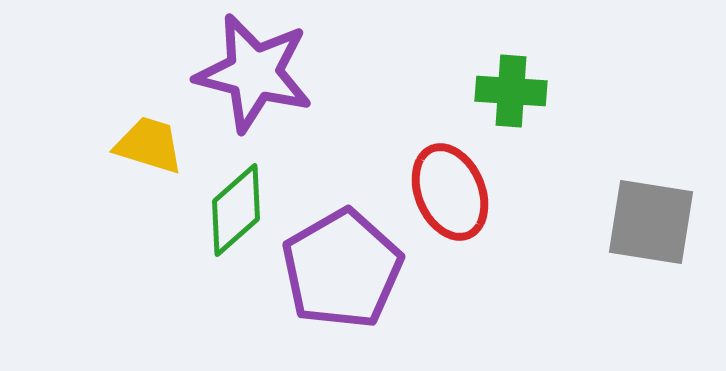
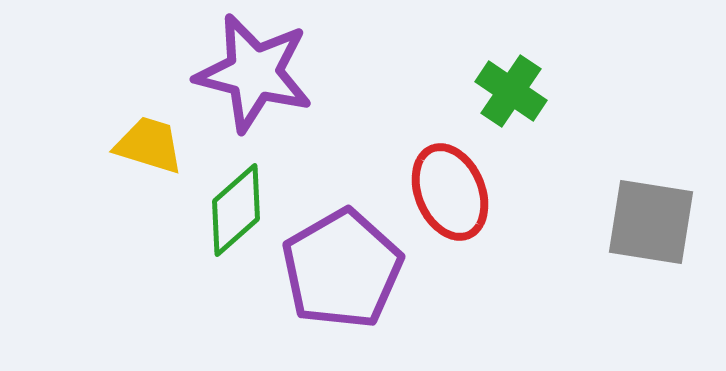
green cross: rotated 30 degrees clockwise
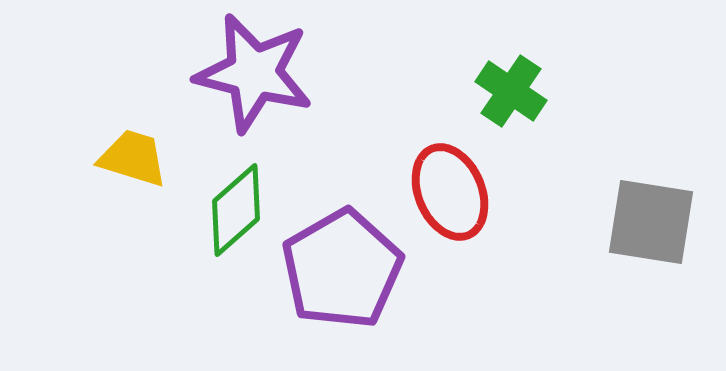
yellow trapezoid: moved 16 px left, 13 px down
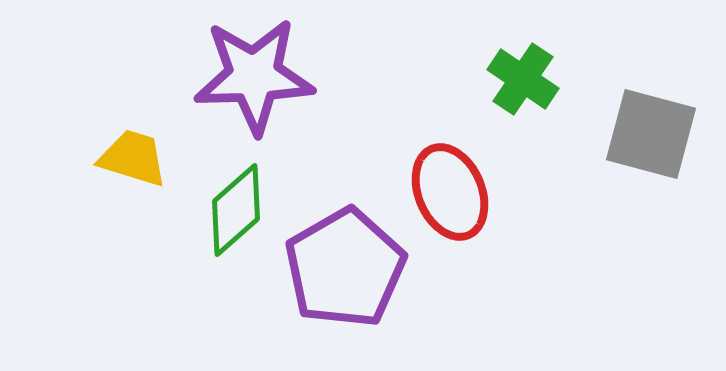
purple star: moved 3 px down; rotated 16 degrees counterclockwise
green cross: moved 12 px right, 12 px up
gray square: moved 88 px up; rotated 6 degrees clockwise
purple pentagon: moved 3 px right, 1 px up
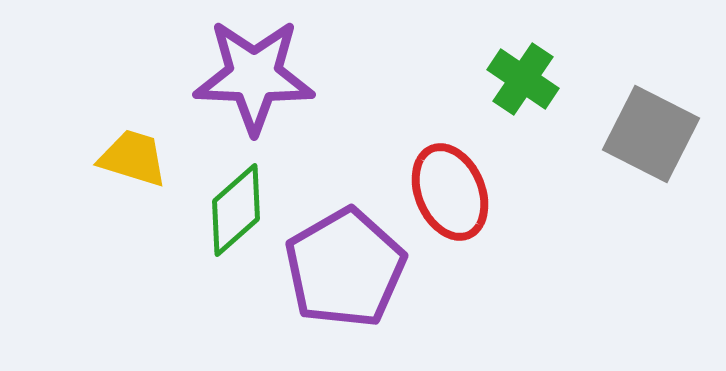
purple star: rotated 4 degrees clockwise
gray square: rotated 12 degrees clockwise
